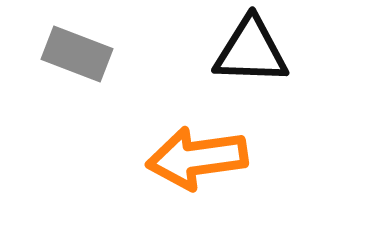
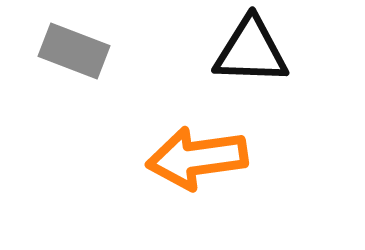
gray rectangle: moved 3 px left, 3 px up
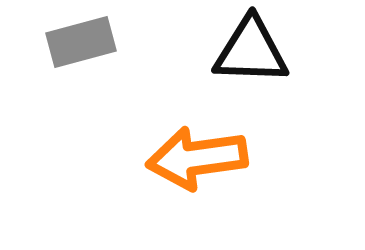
gray rectangle: moved 7 px right, 9 px up; rotated 36 degrees counterclockwise
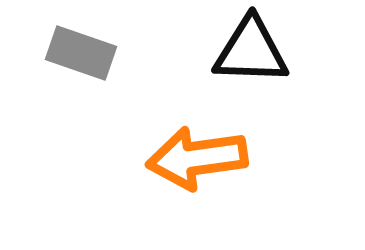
gray rectangle: moved 11 px down; rotated 34 degrees clockwise
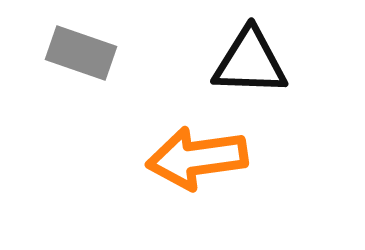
black triangle: moved 1 px left, 11 px down
